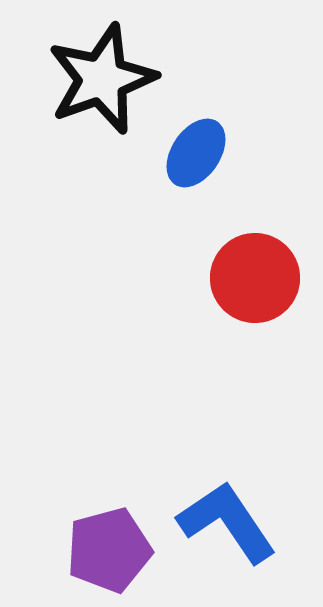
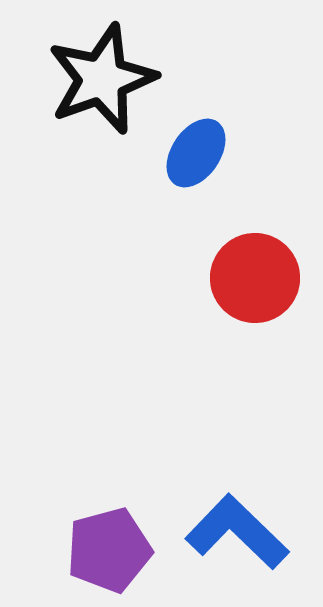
blue L-shape: moved 10 px right, 10 px down; rotated 12 degrees counterclockwise
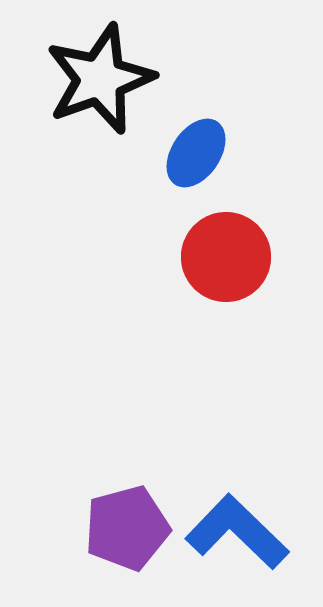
black star: moved 2 px left
red circle: moved 29 px left, 21 px up
purple pentagon: moved 18 px right, 22 px up
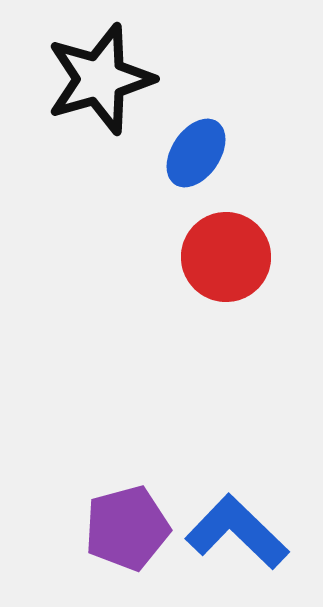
black star: rotated 4 degrees clockwise
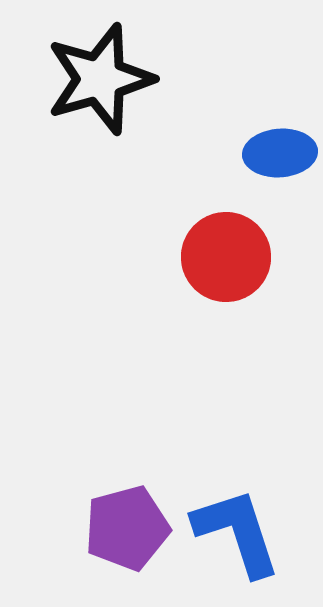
blue ellipse: moved 84 px right; rotated 52 degrees clockwise
blue L-shape: rotated 28 degrees clockwise
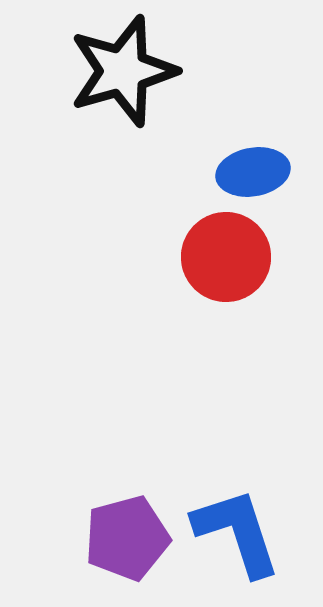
black star: moved 23 px right, 8 px up
blue ellipse: moved 27 px left, 19 px down; rotated 6 degrees counterclockwise
purple pentagon: moved 10 px down
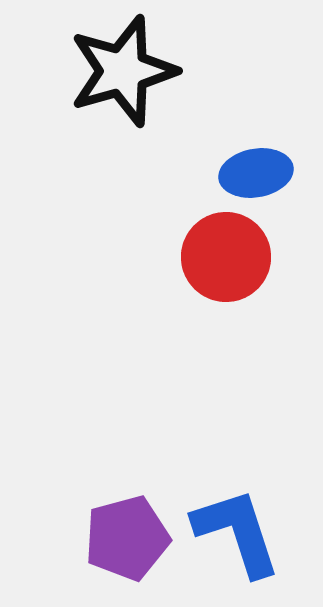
blue ellipse: moved 3 px right, 1 px down
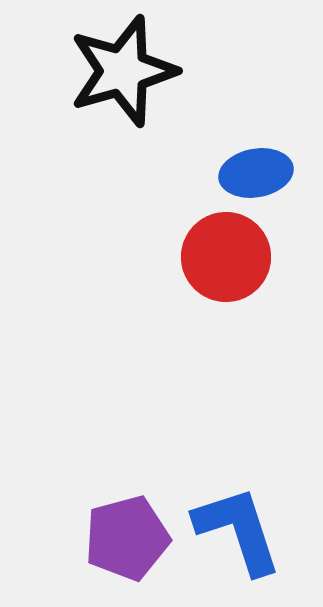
blue L-shape: moved 1 px right, 2 px up
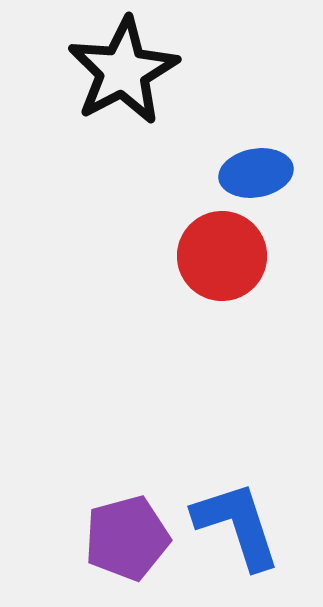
black star: rotated 12 degrees counterclockwise
red circle: moved 4 px left, 1 px up
blue L-shape: moved 1 px left, 5 px up
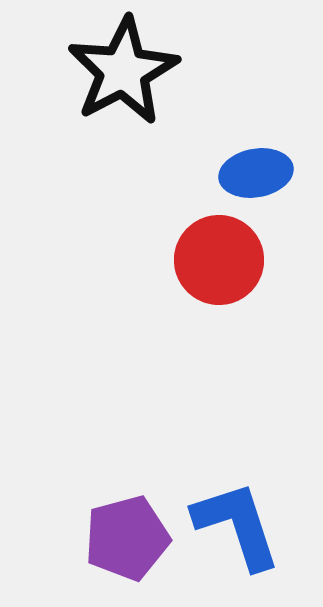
red circle: moved 3 px left, 4 px down
